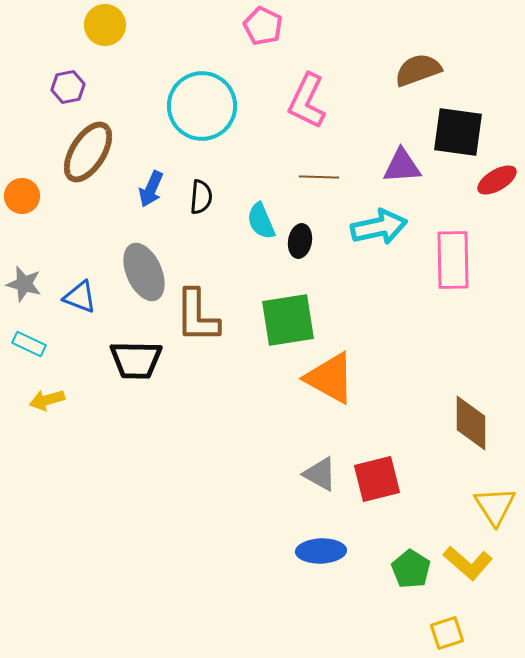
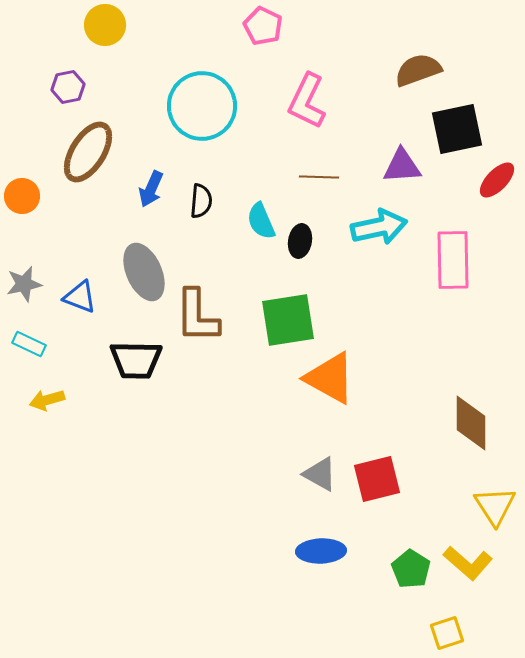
black square: moved 1 px left, 3 px up; rotated 20 degrees counterclockwise
red ellipse: rotated 15 degrees counterclockwise
black semicircle: moved 4 px down
gray star: rotated 27 degrees counterclockwise
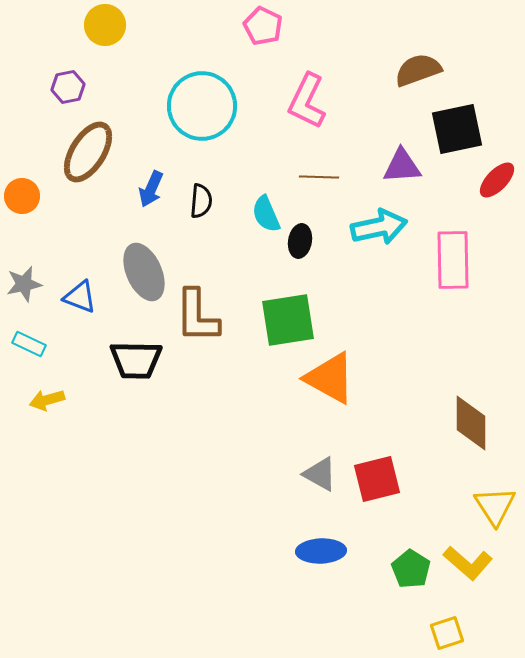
cyan semicircle: moved 5 px right, 7 px up
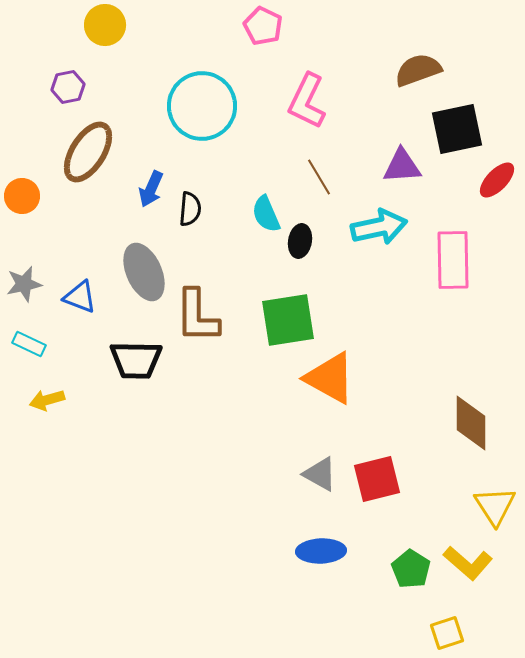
brown line: rotated 57 degrees clockwise
black semicircle: moved 11 px left, 8 px down
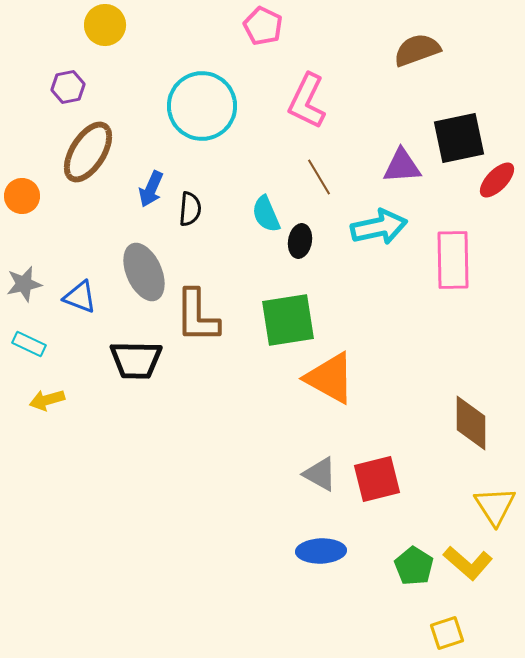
brown semicircle: moved 1 px left, 20 px up
black square: moved 2 px right, 9 px down
green pentagon: moved 3 px right, 3 px up
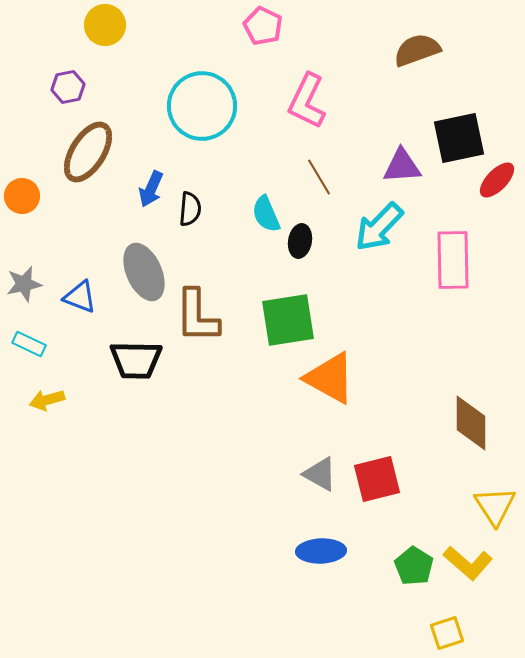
cyan arrow: rotated 146 degrees clockwise
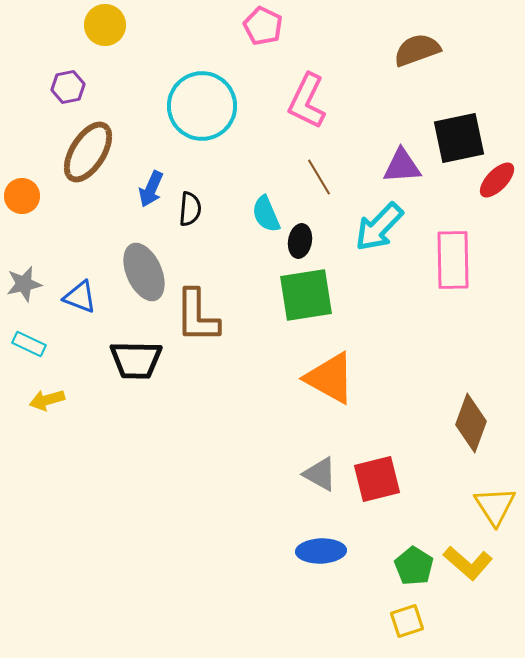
green square: moved 18 px right, 25 px up
brown diamond: rotated 20 degrees clockwise
yellow square: moved 40 px left, 12 px up
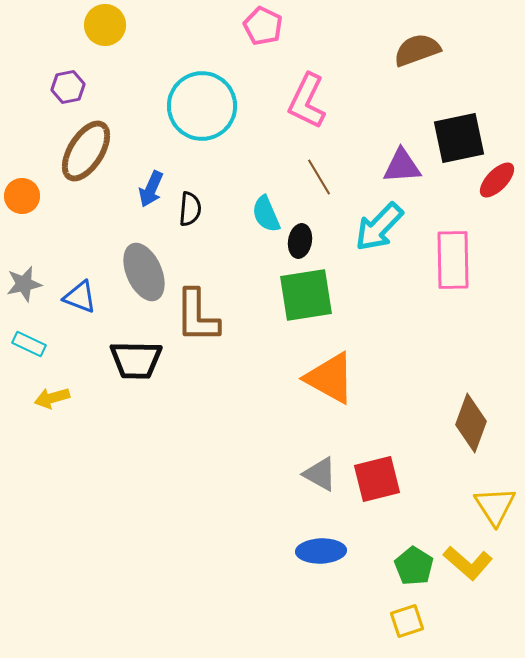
brown ellipse: moved 2 px left, 1 px up
yellow arrow: moved 5 px right, 2 px up
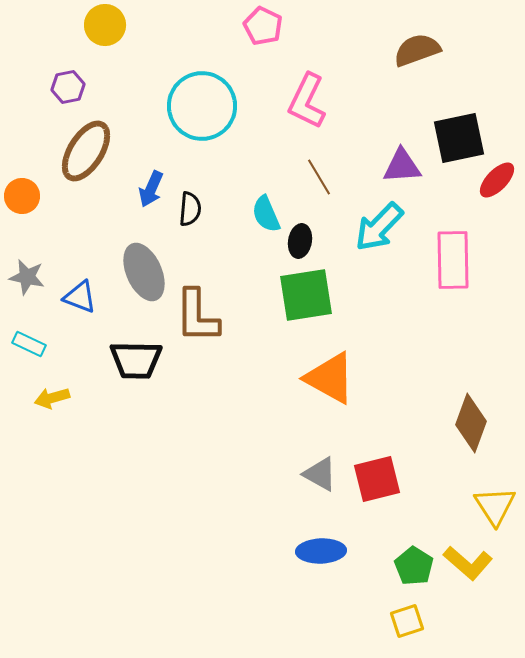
gray star: moved 3 px right, 7 px up; rotated 24 degrees clockwise
